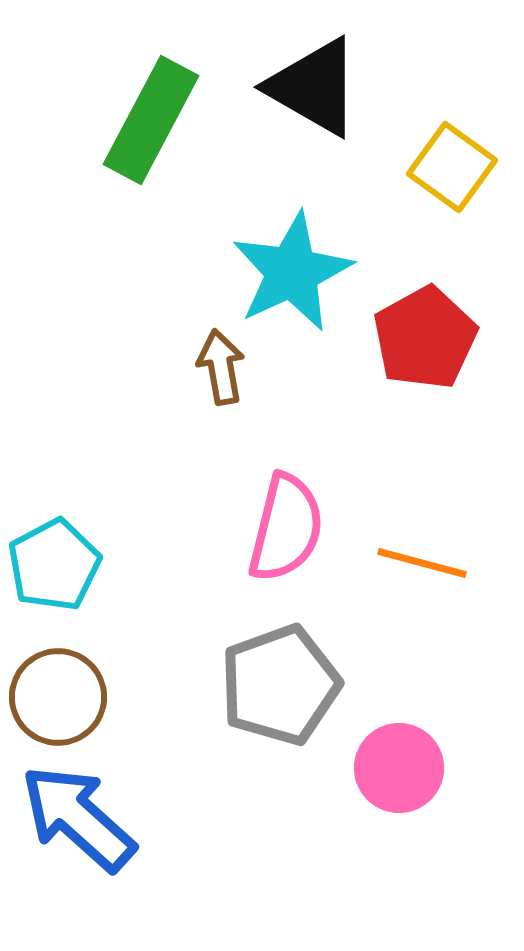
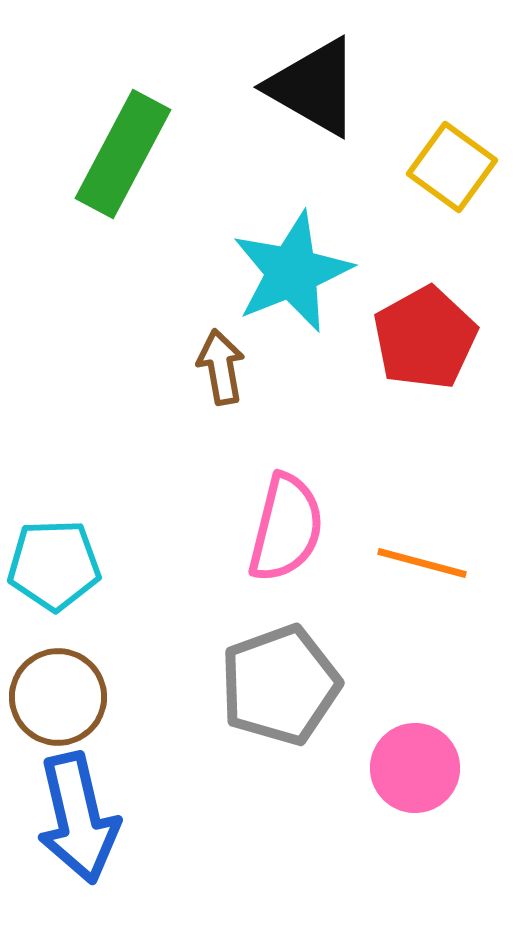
green rectangle: moved 28 px left, 34 px down
cyan star: rotated 3 degrees clockwise
cyan pentagon: rotated 26 degrees clockwise
pink circle: moved 16 px right
blue arrow: rotated 145 degrees counterclockwise
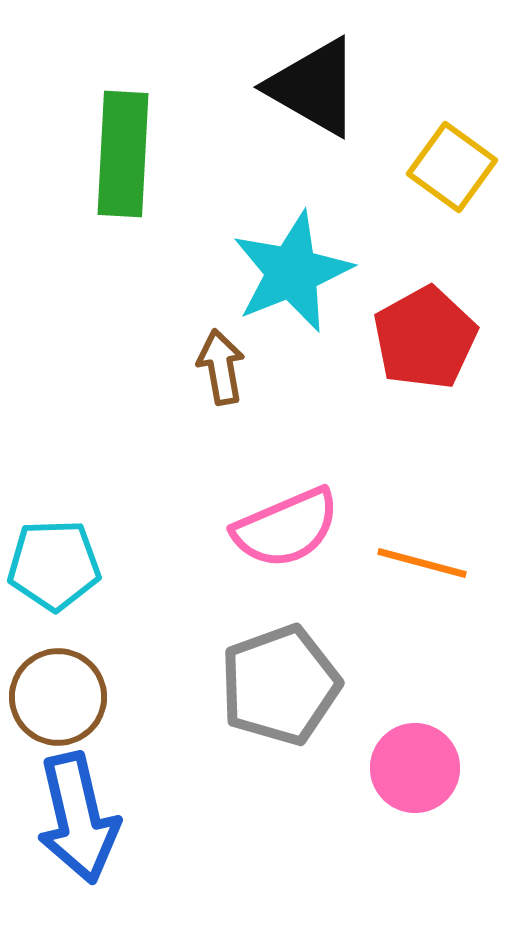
green rectangle: rotated 25 degrees counterclockwise
pink semicircle: rotated 53 degrees clockwise
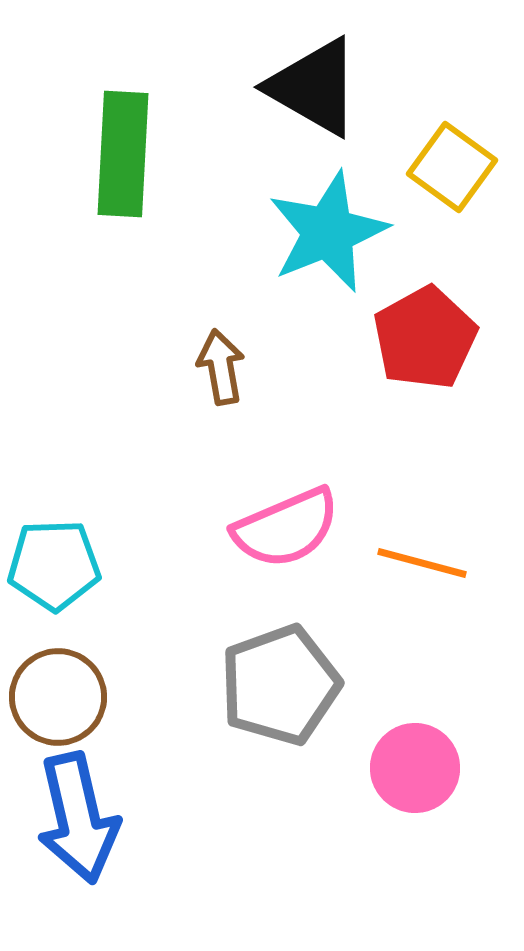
cyan star: moved 36 px right, 40 px up
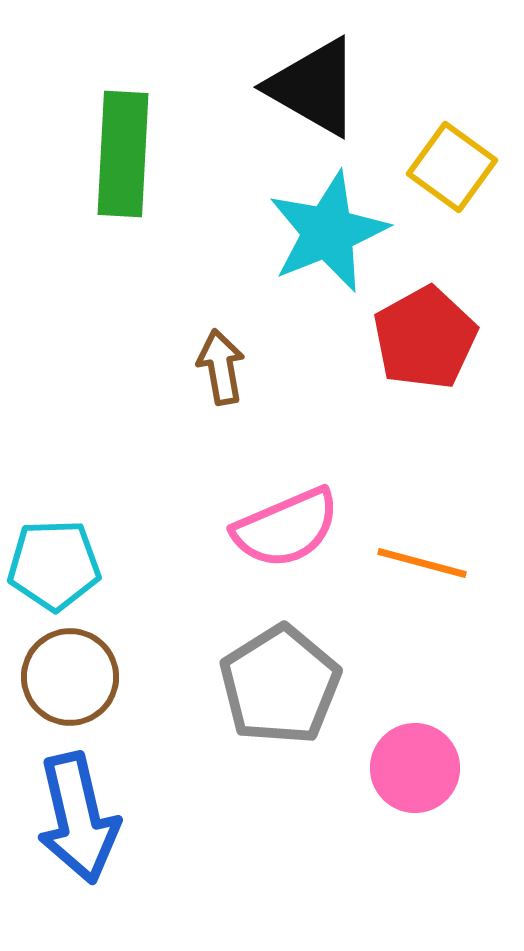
gray pentagon: rotated 12 degrees counterclockwise
brown circle: moved 12 px right, 20 px up
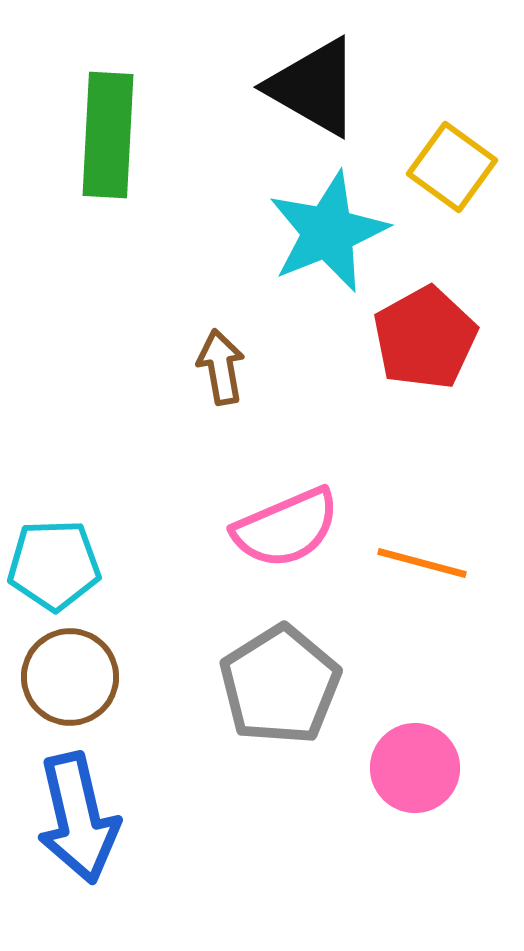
green rectangle: moved 15 px left, 19 px up
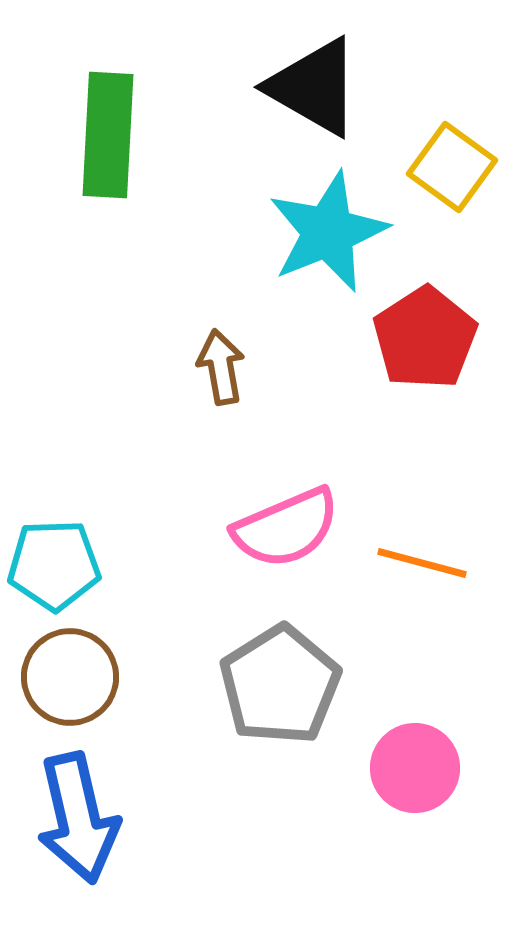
red pentagon: rotated 4 degrees counterclockwise
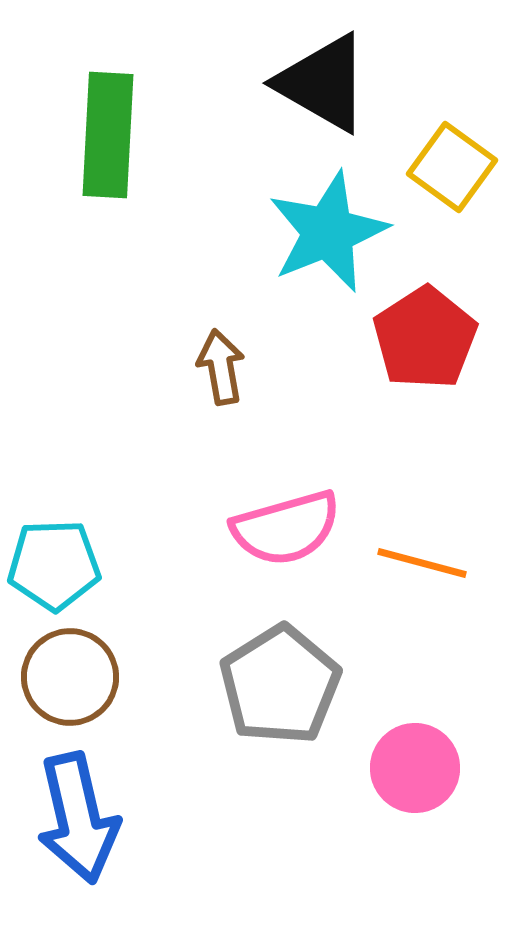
black triangle: moved 9 px right, 4 px up
pink semicircle: rotated 7 degrees clockwise
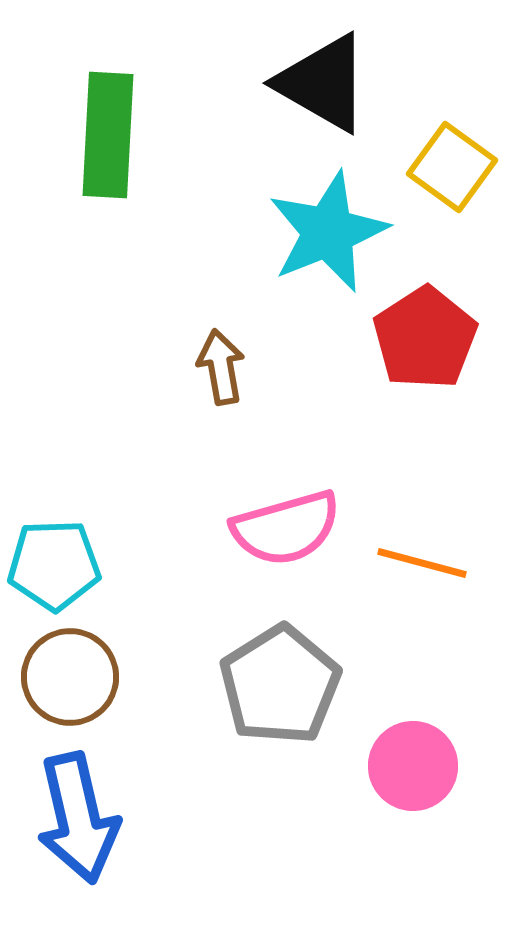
pink circle: moved 2 px left, 2 px up
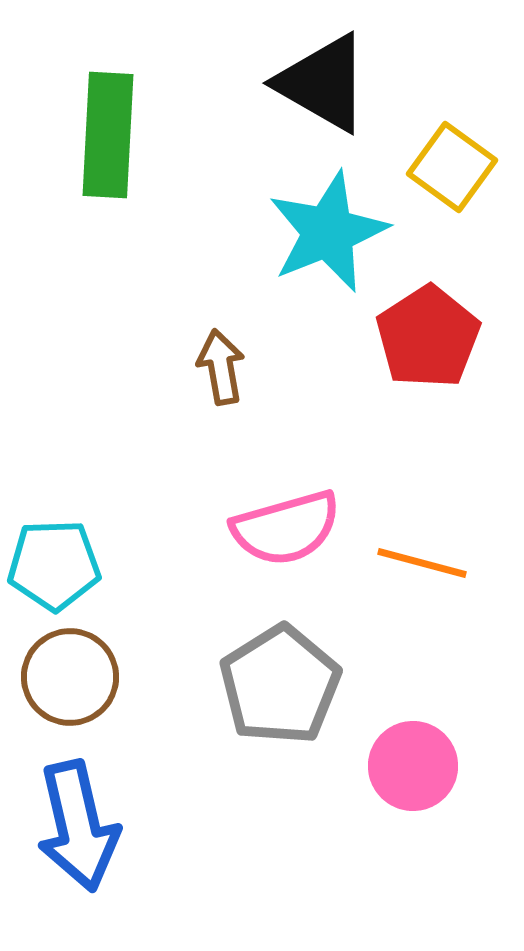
red pentagon: moved 3 px right, 1 px up
blue arrow: moved 8 px down
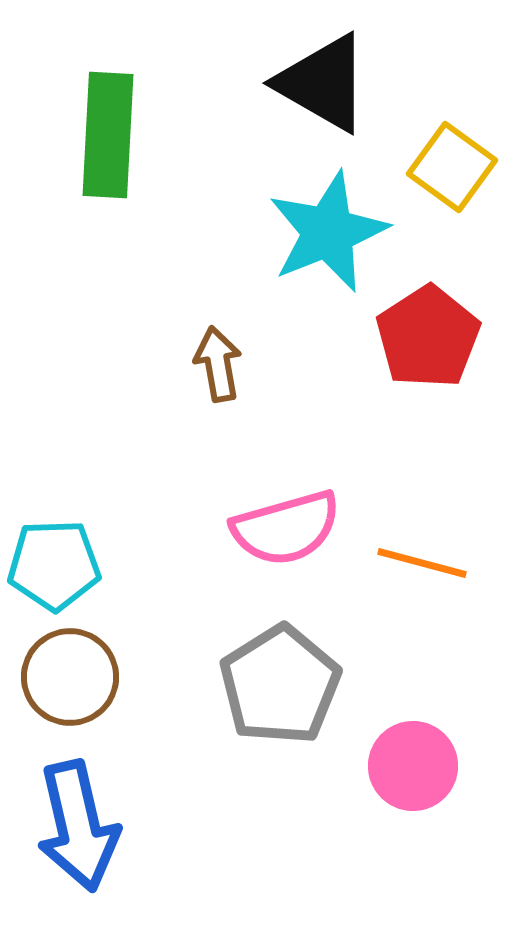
brown arrow: moved 3 px left, 3 px up
